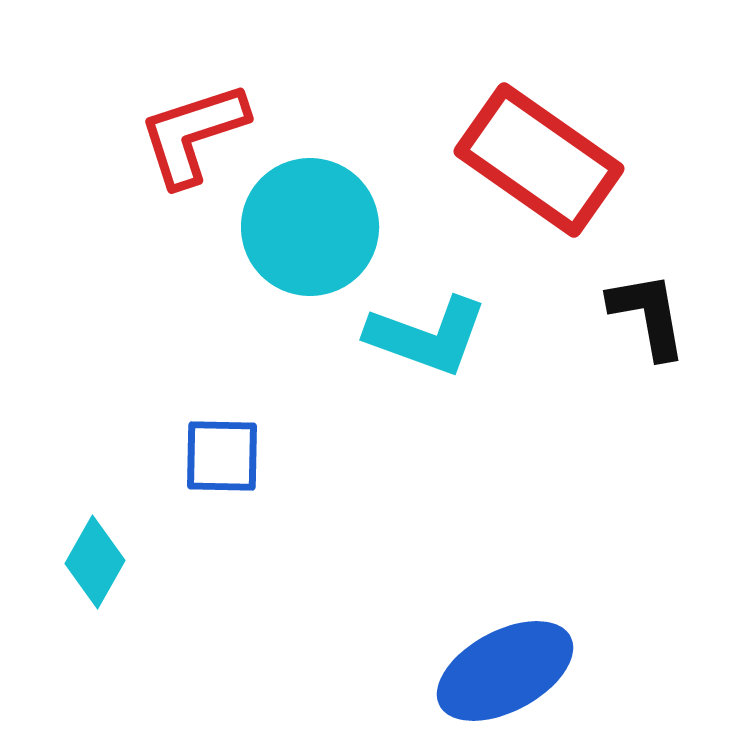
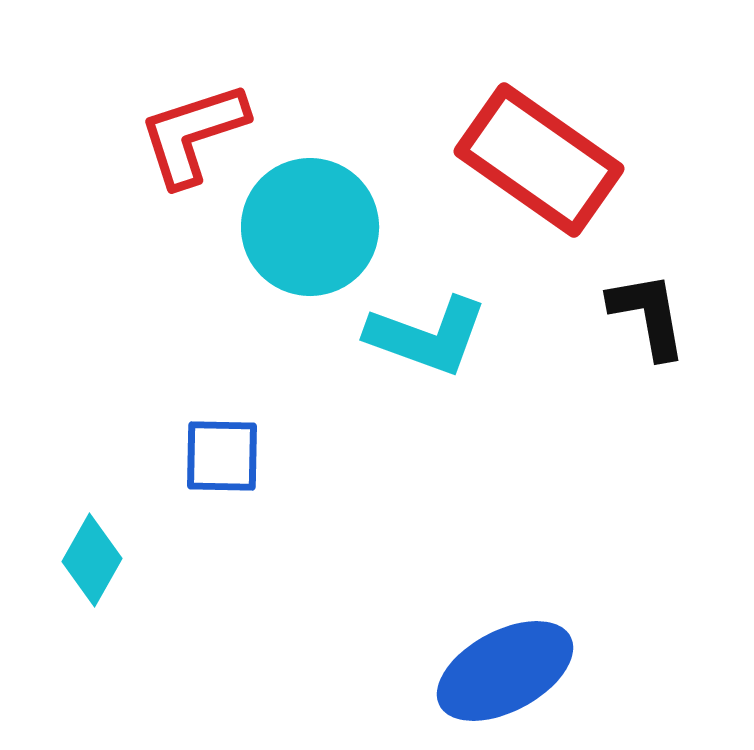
cyan diamond: moved 3 px left, 2 px up
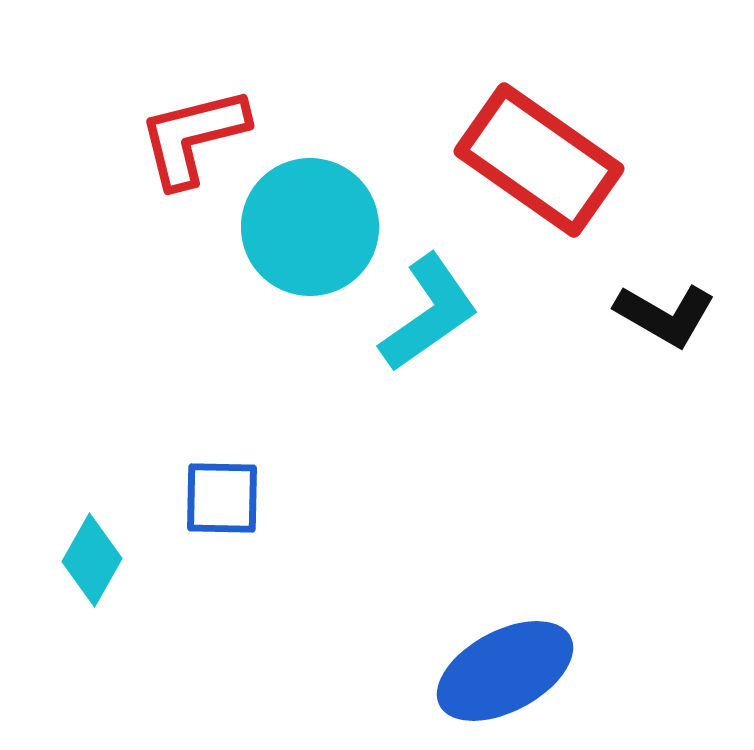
red L-shape: moved 3 px down; rotated 4 degrees clockwise
black L-shape: moved 17 px right; rotated 130 degrees clockwise
cyan L-shape: moved 2 px right, 23 px up; rotated 55 degrees counterclockwise
blue square: moved 42 px down
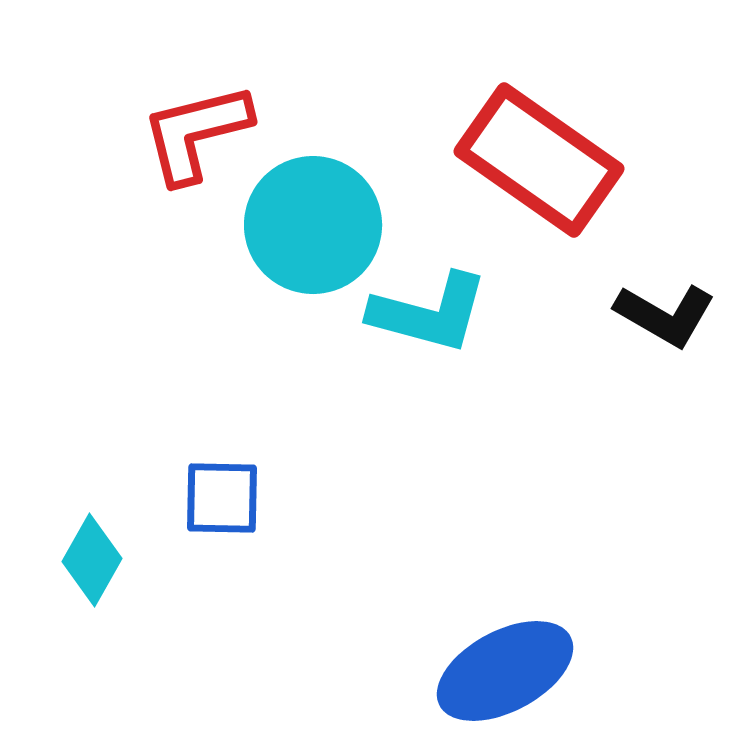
red L-shape: moved 3 px right, 4 px up
cyan circle: moved 3 px right, 2 px up
cyan L-shape: rotated 50 degrees clockwise
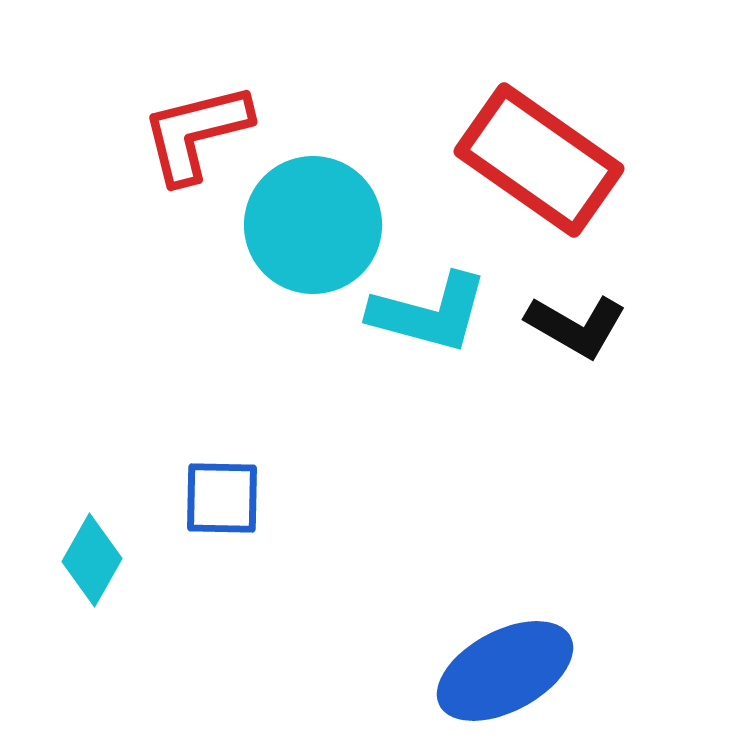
black L-shape: moved 89 px left, 11 px down
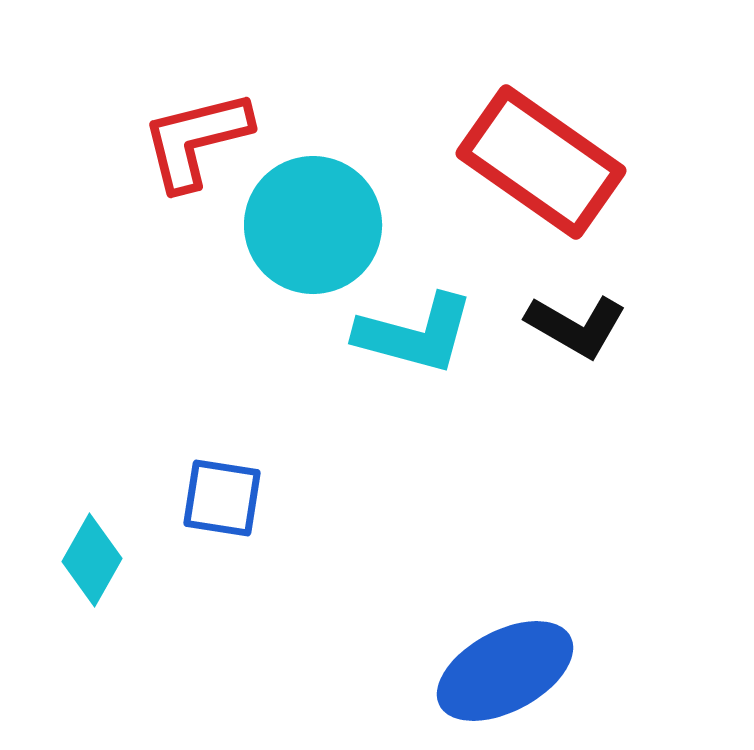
red L-shape: moved 7 px down
red rectangle: moved 2 px right, 2 px down
cyan L-shape: moved 14 px left, 21 px down
blue square: rotated 8 degrees clockwise
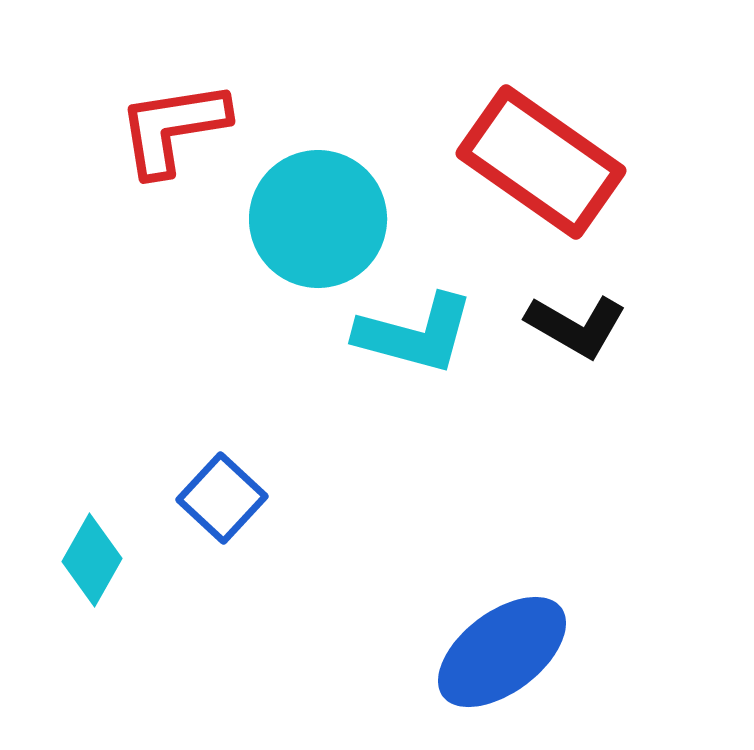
red L-shape: moved 23 px left, 12 px up; rotated 5 degrees clockwise
cyan circle: moved 5 px right, 6 px up
blue square: rotated 34 degrees clockwise
blue ellipse: moved 3 px left, 19 px up; rotated 9 degrees counterclockwise
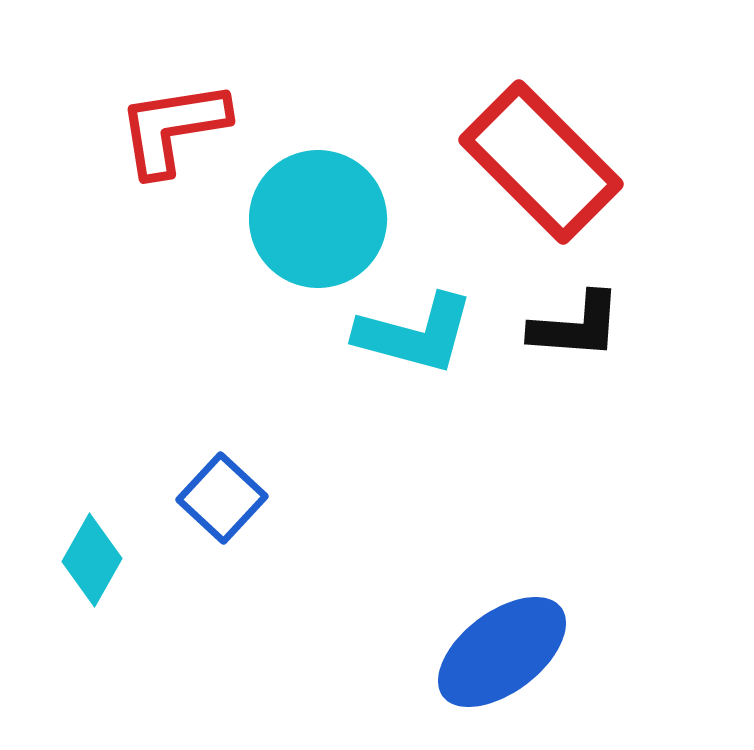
red rectangle: rotated 10 degrees clockwise
black L-shape: rotated 26 degrees counterclockwise
